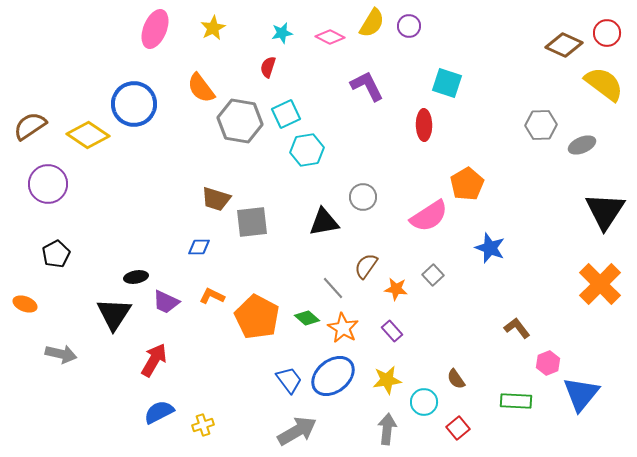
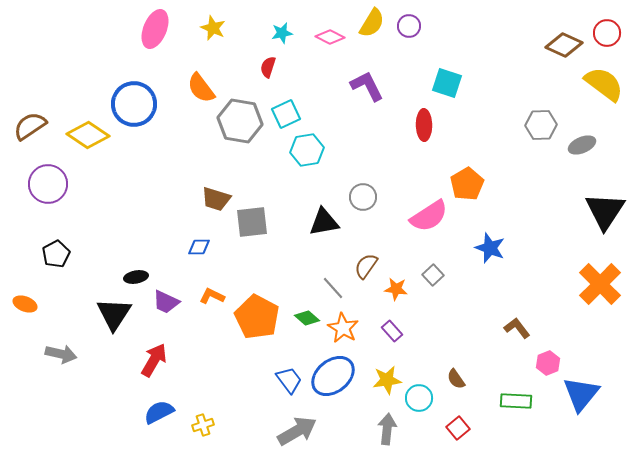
yellow star at (213, 28): rotated 20 degrees counterclockwise
cyan circle at (424, 402): moved 5 px left, 4 px up
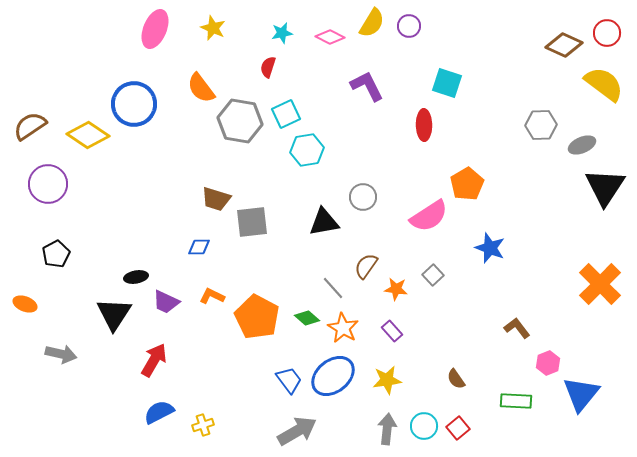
black triangle at (605, 211): moved 24 px up
cyan circle at (419, 398): moved 5 px right, 28 px down
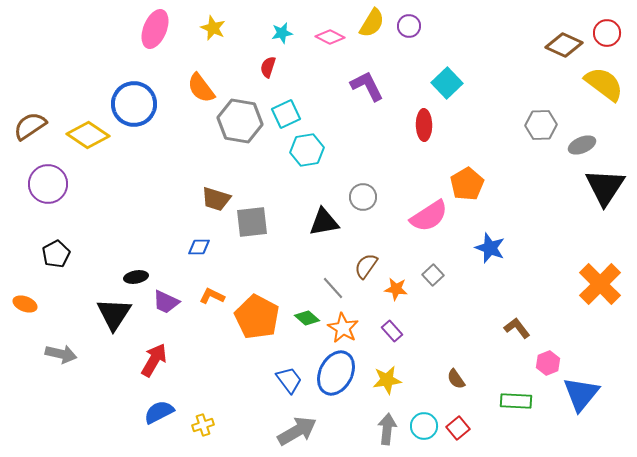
cyan square at (447, 83): rotated 28 degrees clockwise
blue ellipse at (333, 376): moved 3 px right, 3 px up; rotated 24 degrees counterclockwise
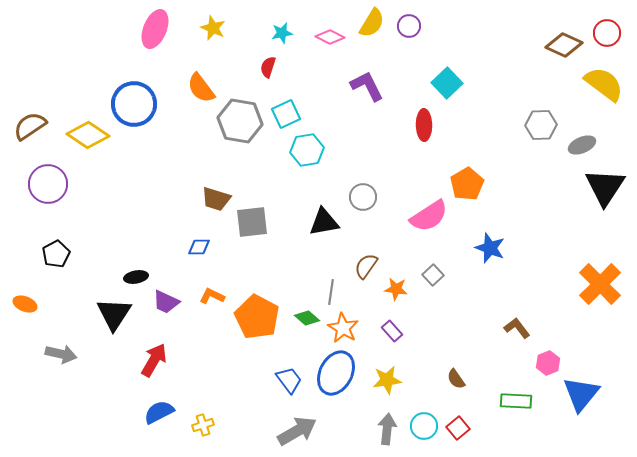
gray line at (333, 288): moved 2 px left, 4 px down; rotated 50 degrees clockwise
